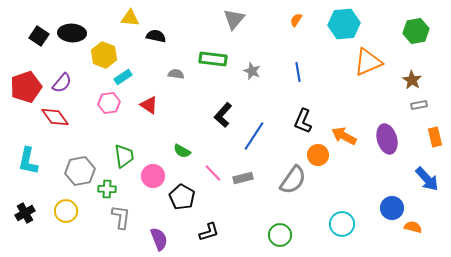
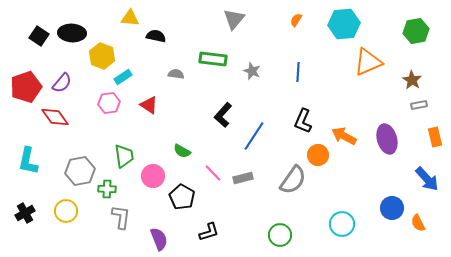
yellow hexagon at (104, 55): moved 2 px left, 1 px down
blue line at (298, 72): rotated 12 degrees clockwise
orange semicircle at (413, 227): moved 5 px right, 4 px up; rotated 132 degrees counterclockwise
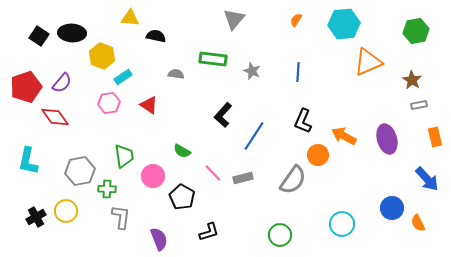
black cross at (25, 213): moved 11 px right, 4 px down
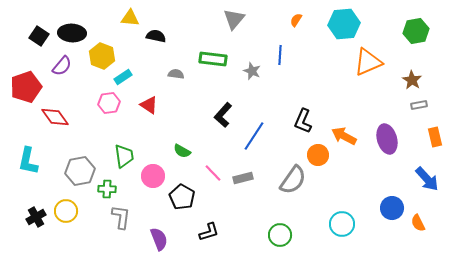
blue line at (298, 72): moved 18 px left, 17 px up
purple semicircle at (62, 83): moved 17 px up
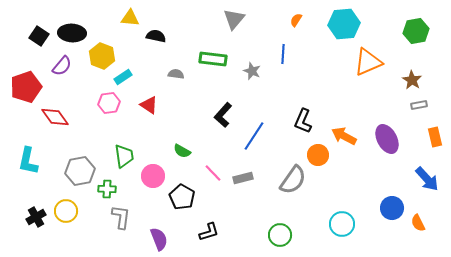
blue line at (280, 55): moved 3 px right, 1 px up
purple ellipse at (387, 139): rotated 12 degrees counterclockwise
